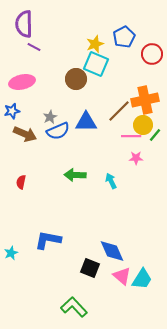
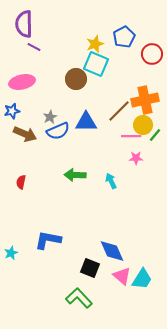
green L-shape: moved 5 px right, 9 px up
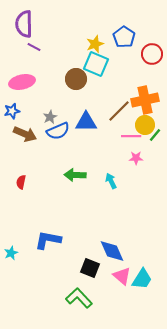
blue pentagon: rotated 10 degrees counterclockwise
yellow circle: moved 2 px right
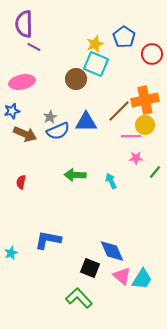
green line: moved 37 px down
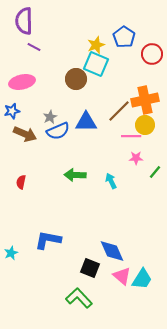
purple semicircle: moved 3 px up
yellow star: moved 1 px right, 1 px down
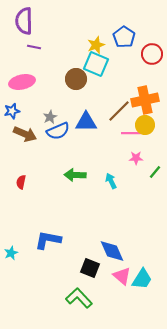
purple line: rotated 16 degrees counterclockwise
pink line: moved 3 px up
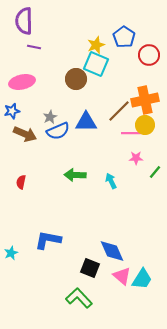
red circle: moved 3 px left, 1 px down
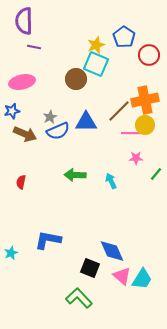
green line: moved 1 px right, 2 px down
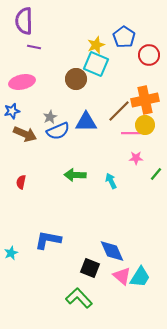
cyan trapezoid: moved 2 px left, 2 px up
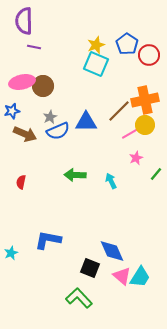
blue pentagon: moved 3 px right, 7 px down
brown circle: moved 33 px left, 7 px down
pink line: rotated 30 degrees counterclockwise
pink star: rotated 24 degrees counterclockwise
